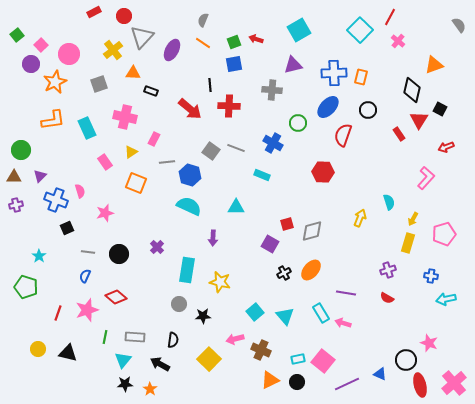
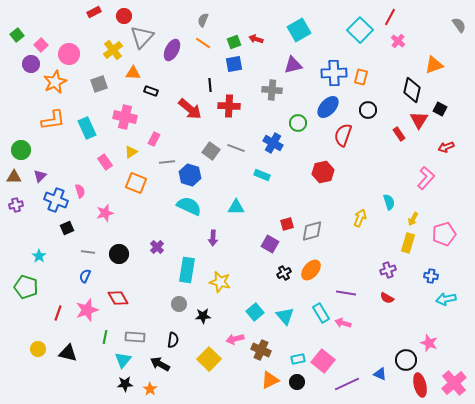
red hexagon at (323, 172): rotated 15 degrees counterclockwise
red diamond at (116, 297): moved 2 px right, 1 px down; rotated 20 degrees clockwise
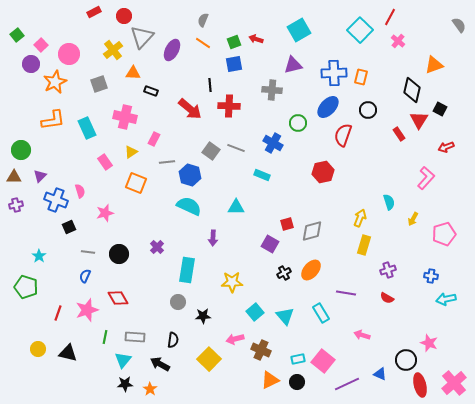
black square at (67, 228): moved 2 px right, 1 px up
yellow rectangle at (408, 243): moved 44 px left, 2 px down
yellow star at (220, 282): moved 12 px right; rotated 15 degrees counterclockwise
gray circle at (179, 304): moved 1 px left, 2 px up
pink arrow at (343, 323): moved 19 px right, 12 px down
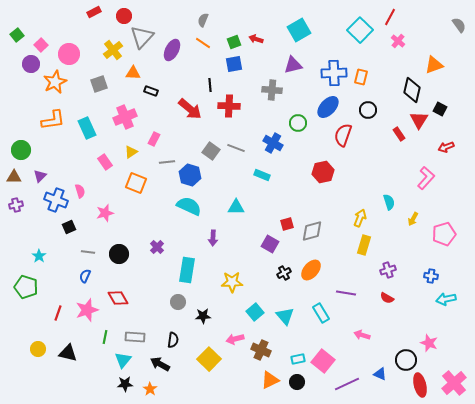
pink cross at (125, 117): rotated 35 degrees counterclockwise
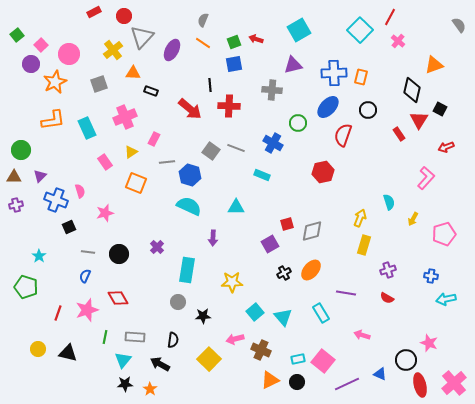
purple square at (270, 244): rotated 30 degrees clockwise
cyan triangle at (285, 316): moved 2 px left, 1 px down
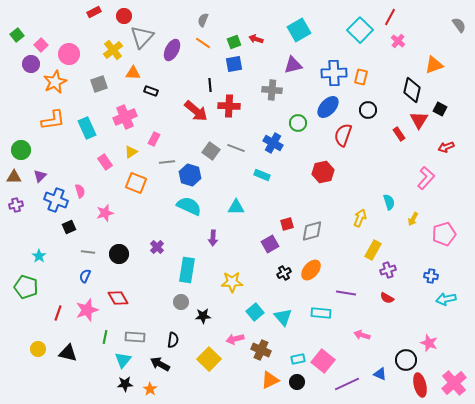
red arrow at (190, 109): moved 6 px right, 2 px down
yellow rectangle at (364, 245): moved 9 px right, 5 px down; rotated 12 degrees clockwise
gray circle at (178, 302): moved 3 px right
cyan rectangle at (321, 313): rotated 54 degrees counterclockwise
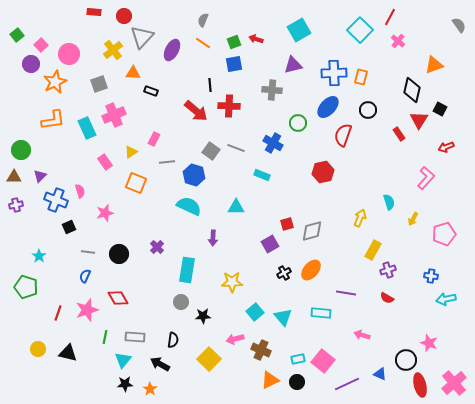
red rectangle at (94, 12): rotated 32 degrees clockwise
pink cross at (125, 117): moved 11 px left, 2 px up
blue hexagon at (190, 175): moved 4 px right
